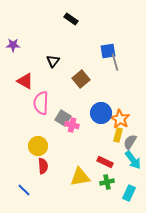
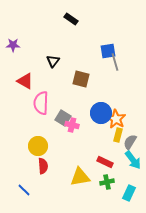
brown square: rotated 36 degrees counterclockwise
orange star: moved 4 px left
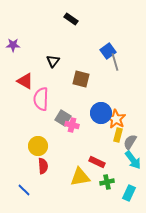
blue square: rotated 28 degrees counterclockwise
pink semicircle: moved 4 px up
red rectangle: moved 8 px left
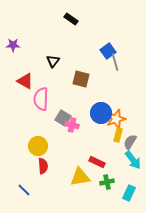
orange star: rotated 24 degrees clockwise
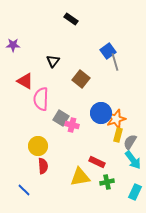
brown square: rotated 24 degrees clockwise
gray square: moved 2 px left
cyan rectangle: moved 6 px right, 1 px up
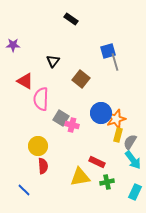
blue square: rotated 21 degrees clockwise
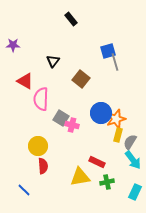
black rectangle: rotated 16 degrees clockwise
